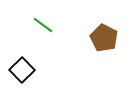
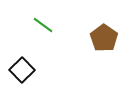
brown pentagon: rotated 8 degrees clockwise
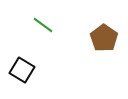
black square: rotated 15 degrees counterclockwise
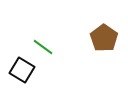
green line: moved 22 px down
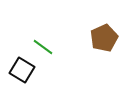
brown pentagon: rotated 12 degrees clockwise
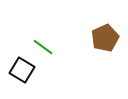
brown pentagon: moved 1 px right
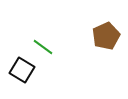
brown pentagon: moved 1 px right, 2 px up
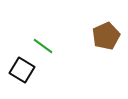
green line: moved 1 px up
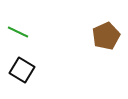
green line: moved 25 px left, 14 px up; rotated 10 degrees counterclockwise
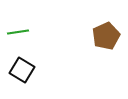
green line: rotated 35 degrees counterclockwise
